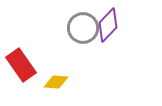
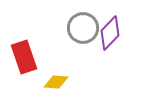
purple diamond: moved 2 px right, 8 px down
red rectangle: moved 3 px right, 8 px up; rotated 16 degrees clockwise
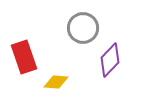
purple diamond: moved 27 px down
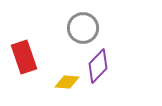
purple diamond: moved 12 px left, 6 px down
yellow diamond: moved 11 px right
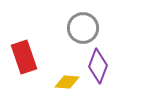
purple diamond: rotated 24 degrees counterclockwise
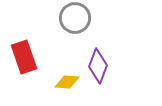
gray circle: moved 8 px left, 10 px up
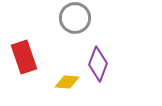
purple diamond: moved 2 px up
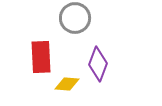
red rectangle: moved 17 px right; rotated 16 degrees clockwise
yellow diamond: moved 2 px down
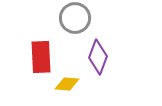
purple diamond: moved 7 px up
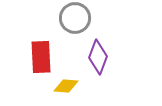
yellow diamond: moved 1 px left, 2 px down
